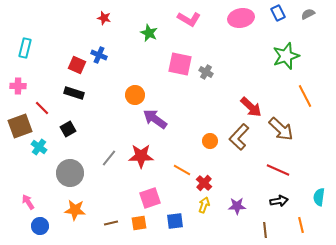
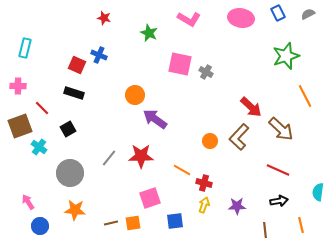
pink ellipse at (241, 18): rotated 20 degrees clockwise
red cross at (204, 183): rotated 28 degrees counterclockwise
cyan semicircle at (319, 197): moved 1 px left, 5 px up
orange square at (139, 223): moved 6 px left
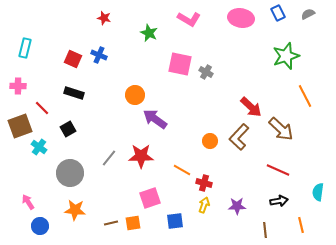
red square at (77, 65): moved 4 px left, 6 px up
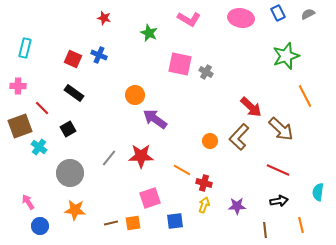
black rectangle at (74, 93): rotated 18 degrees clockwise
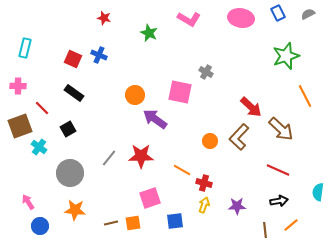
pink square at (180, 64): moved 28 px down
orange line at (301, 225): moved 10 px left; rotated 63 degrees clockwise
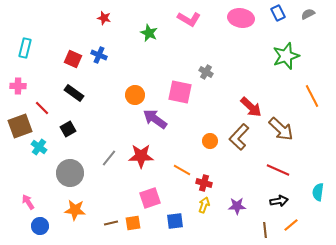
orange line at (305, 96): moved 7 px right
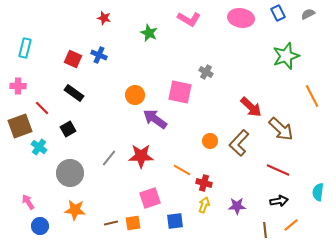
brown L-shape at (239, 137): moved 6 px down
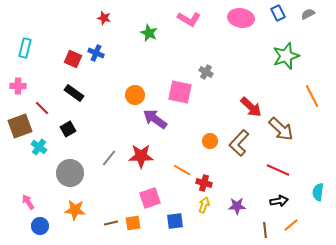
blue cross at (99, 55): moved 3 px left, 2 px up
